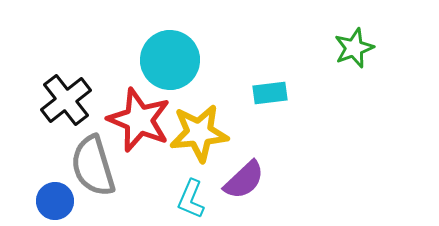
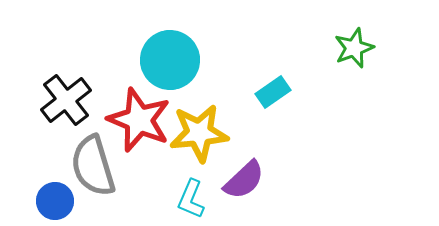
cyan rectangle: moved 3 px right, 1 px up; rotated 28 degrees counterclockwise
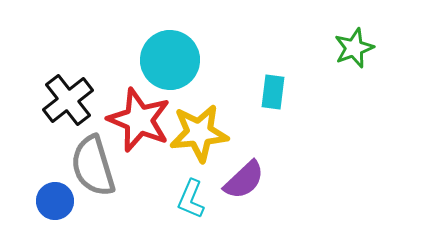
cyan rectangle: rotated 48 degrees counterclockwise
black cross: moved 2 px right
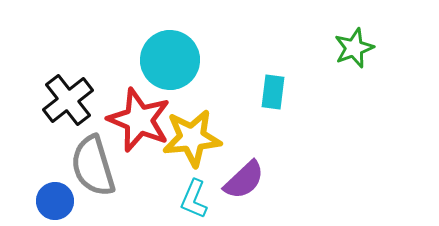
yellow star: moved 7 px left, 5 px down
cyan L-shape: moved 3 px right
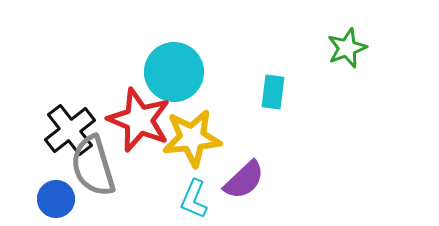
green star: moved 7 px left
cyan circle: moved 4 px right, 12 px down
black cross: moved 2 px right, 30 px down
blue circle: moved 1 px right, 2 px up
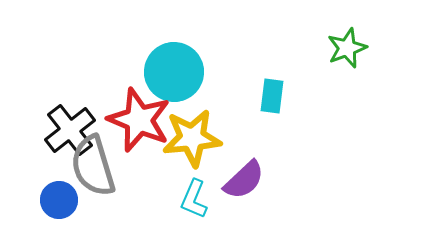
cyan rectangle: moved 1 px left, 4 px down
blue circle: moved 3 px right, 1 px down
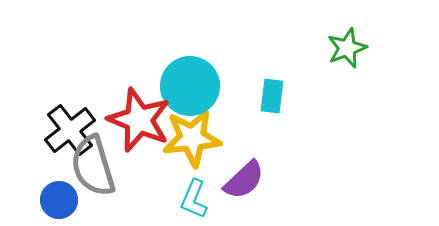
cyan circle: moved 16 px right, 14 px down
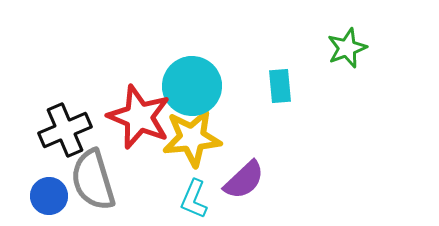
cyan circle: moved 2 px right
cyan rectangle: moved 8 px right, 10 px up; rotated 12 degrees counterclockwise
red star: moved 3 px up
black cross: moved 5 px left; rotated 15 degrees clockwise
gray semicircle: moved 14 px down
blue circle: moved 10 px left, 4 px up
